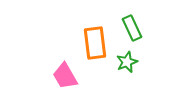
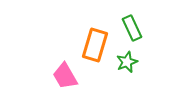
orange rectangle: moved 2 px down; rotated 24 degrees clockwise
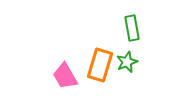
green rectangle: rotated 15 degrees clockwise
orange rectangle: moved 5 px right, 20 px down
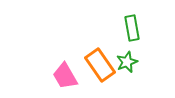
orange rectangle: rotated 52 degrees counterclockwise
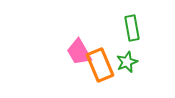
orange rectangle: rotated 12 degrees clockwise
pink trapezoid: moved 14 px right, 24 px up
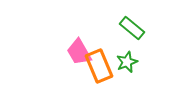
green rectangle: rotated 40 degrees counterclockwise
orange rectangle: moved 1 px left, 1 px down
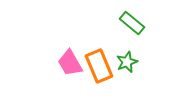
green rectangle: moved 5 px up
pink trapezoid: moved 9 px left, 11 px down
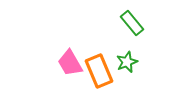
green rectangle: rotated 10 degrees clockwise
orange rectangle: moved 5 px down
